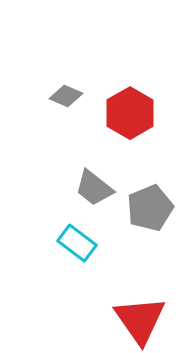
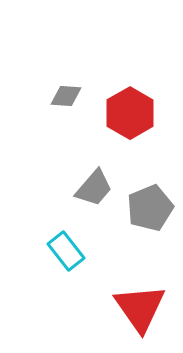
gray diamond: rotated 20 degrees counterclockwise
gray trapezoid: rotated 87 degrees counterclockwise
cyan rectangle: moved 11 px left, 8 px down; rotated 15 degrees clockwise
red triangle: moved 12 px up
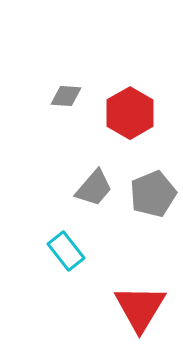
gray pentagon: moved 3 px right, 14 px up
red triangle: rotated 6 degrees clockwise
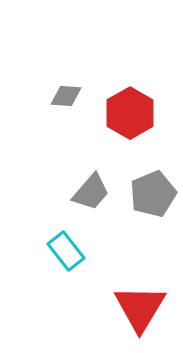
gray trapezoid: moved 3 px left, 4 px down
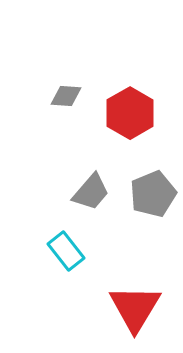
red triangle: moved 5 px left
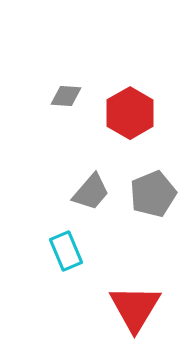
cyan rectangle: rotated 15 degrees clockwise
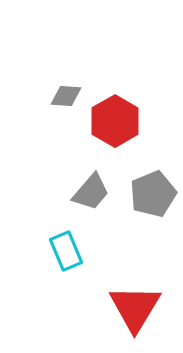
red hexagon: moved 15 px left, 8 px down
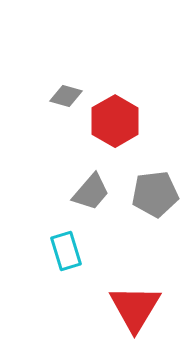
gray diamond: rotated 12 degrees clockwise
gray pentagon: moved 2 px right; rotated 15 degrees clockwise
cyan rectangle: rotated 6 degrees clockwise
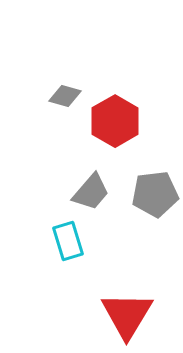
gray diamond: moved 1 px left
cyan rectangle: moved 2 px right, 10 px up
red triangle: moved 8 px left, 7 px down
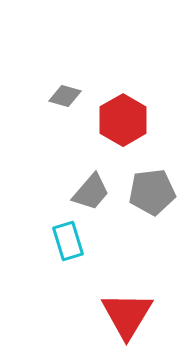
red hexagon: moved 8 px right, 1 px up
gray pentagon: moved 3 px left, 2 px up
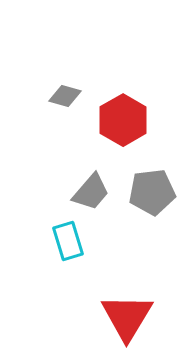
red triangle: moved 2 px down
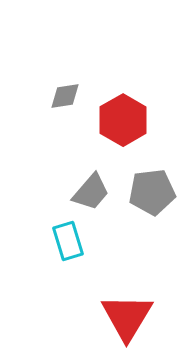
gray diamond: rotated 24 degrees counterclockwise
